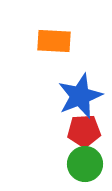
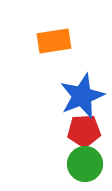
orange rectangle: rotated 12 degrees counterclockwise
blue star: moved 2 px right
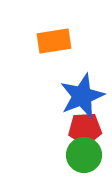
red pentagon: moved 1 px right, 2 px up
green circle: moved 1 px left, 9 px up
